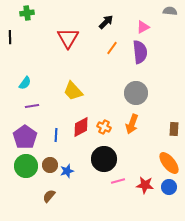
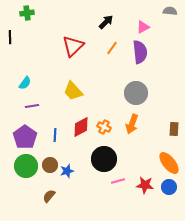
red triangle: moved 5 px right, 8 px down; rotated 15 degrees clockwise
blue line: moved 1 px left
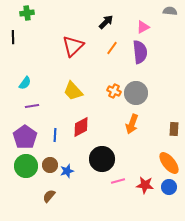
black line: moved 3 px right
orange cross: moved 10 px right, 36 px up
black circle: moved 2 px left
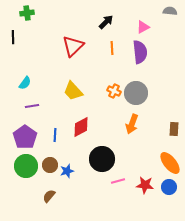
orange line: rotated 40 degrees counterclockwise
orange ellipse: moved 1 px right
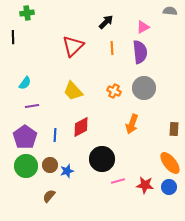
gray circle: moved 8 px right, 5 px up
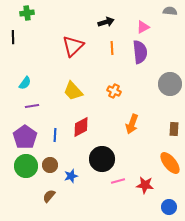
black arrow: rotated 28 degrees clockwise
gray circle: moved 26 px right, 4 px up
blue star: moved 4 px right, 5 px down
blue circle: moved 20 px down
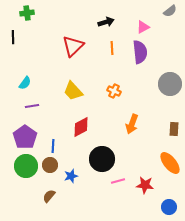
gray semicircle: rotated 136 degrees clockwise
blue line: moved 2 px left, 11 px down
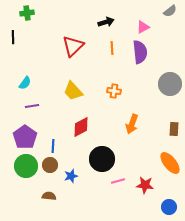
orange cross: rotated 16 degrees counterclockwise
brown semicircle: rotated 56 degrees clockwise
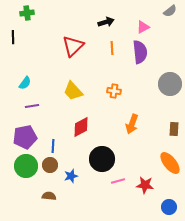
purple pentagon: rotated 25 degrees clockwise
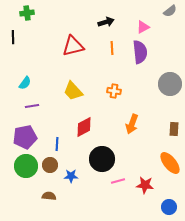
red triangle: rotated 30 degrees clockwise
red diamond: moved 3 px right
blue line: moved 4 px right, 2 px up
blue star: rotated 16 degrees clockwise
